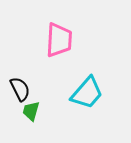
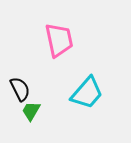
pink trapezoid: rotated 15 degrees counterclockwise
green trapezoid: rotated 15 degrees clockwise
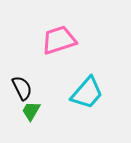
pink trapezoid: rotated 96 degrees counterclockwise
black semicircle: moved 2 px right, 1 px up
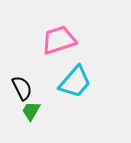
cyan trapezoid: moved 12 px left, 11 px up
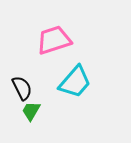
pink trapezoid: moved 5 px left
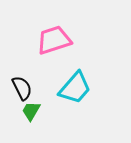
cyan trapezoid: moved 6 px down
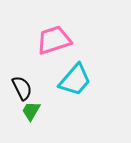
cyan trapezoid: moved 8 px up
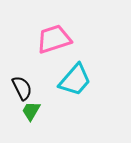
pink trapezoid: moved 1 px up
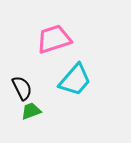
green trapezoid: rotated 40 degrees clockwise
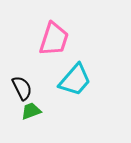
pink trapezoid: rotated 126 degrees clockwise
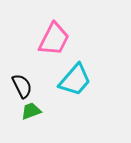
pink trapezoid: rotated 9 degrees clockwise
black semicircle: moved 2 px up
